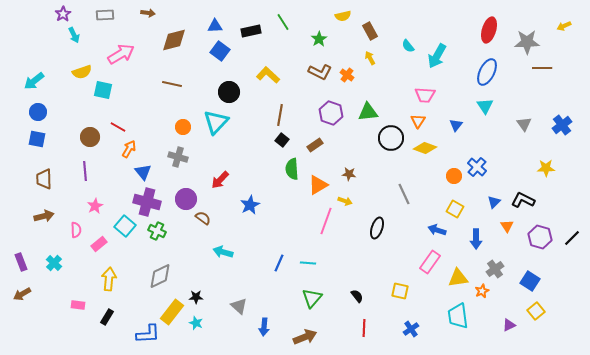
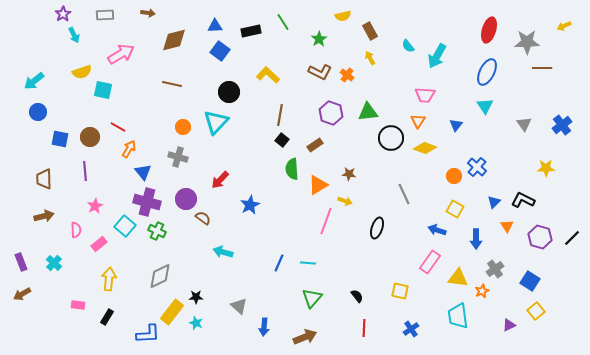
blue square at (37, 139): moved 23 px right
yellow triangle at (458, 278): rotated 15 degrees clockwise
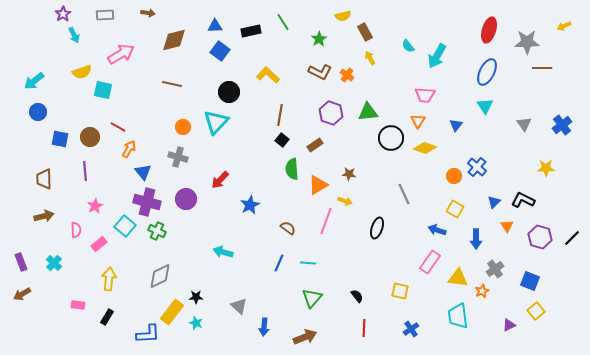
brown rectangle at (370, 31): moved 5 px left, 1 px down
brown semicircle at (203, 218): moved 85 px right, 10 px down
blue square at (530, 281): rotated 12 degrees counterclockwise
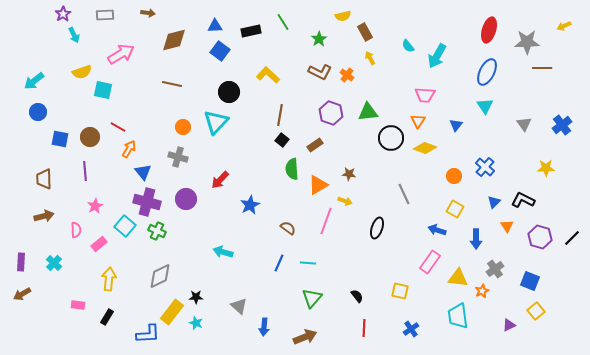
blue cross at (477, 167): moved 8 px right
purple rectangle at (21, 262): rotated 24 degrees clockwise
